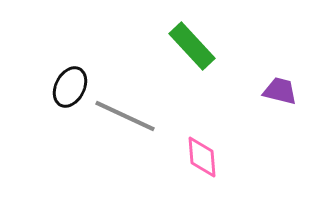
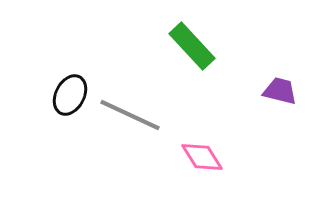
black ellipse: moved 8 px down
gray line: moved 5 px right, 1 px up
pink diamond: rotated 27 degrees counterclockwise
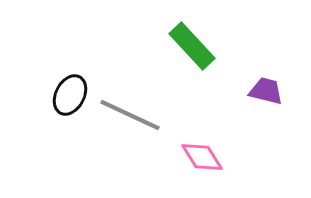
purple trapezoid: moved 14 px left
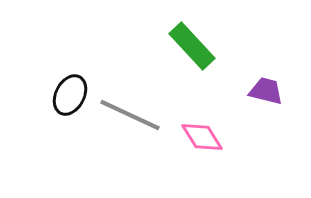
pink diamond: moved 20 px up
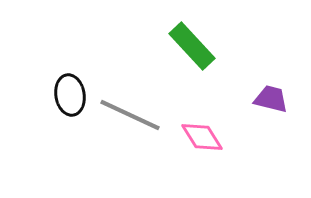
purple trapezoid: moved 5 px right, 8 px down
black ellipse: rotated 36 degrees counterclockwise
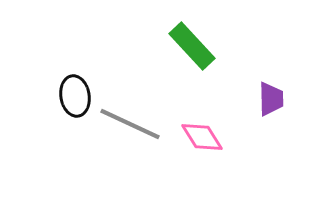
black ellipse: moved 5 px right, 1 px down
purple trapezoid: rotated 75 degrees clockwise
gray line: moved 9 px down
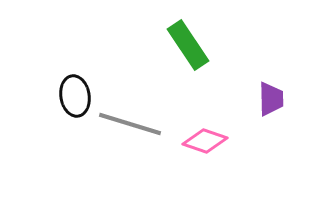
green rectangle: moved 4 px left, 1 px up; rotated 9 degrees clockwise
gray line: rotated 8 degrees counterclockwise
pink diamond: moved 3 px right, 4 px down; rotated 39 degrees counterclockwise
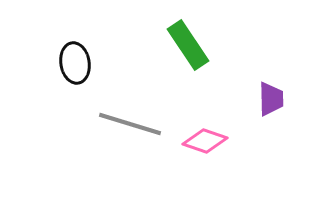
black ellipse: moved 33 px up
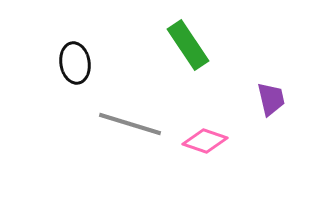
purple trapezoid: rotated 12 degrees counterclockwise
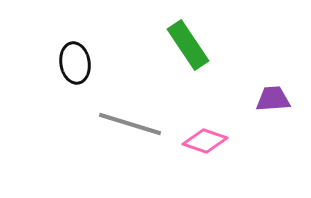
purple trapezoid: moved 2 px right; rotated 81 degrees counterclockwise
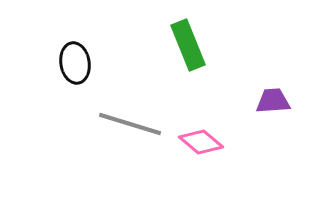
green rectangle: rotated 12 degrees clockwise
purple trapezoid: moved 2 px down
pink diamond: moved 4 px left, 1 px down; rotated 21 degrees clockwise
